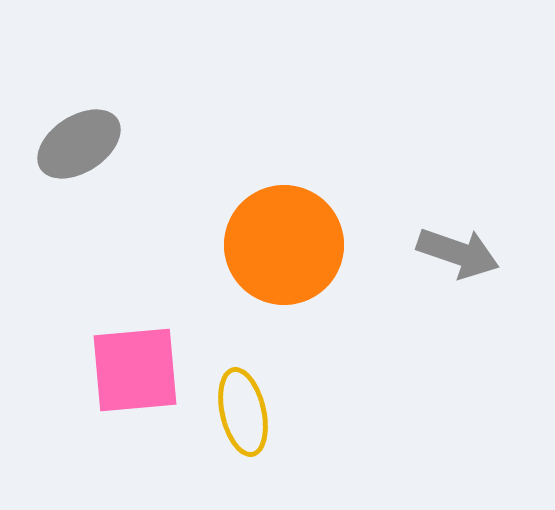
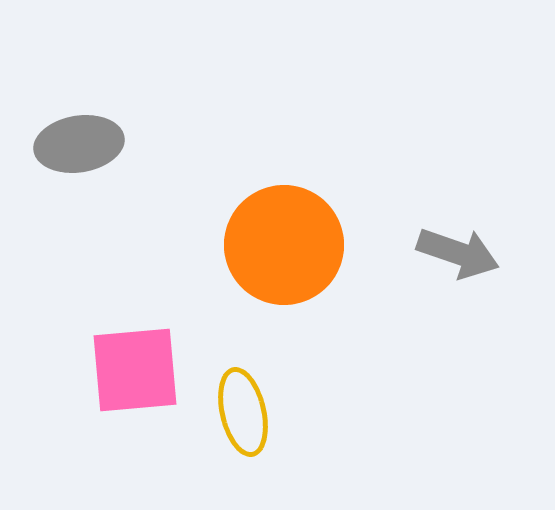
gray ellipse: rotated 24 degrees clockwise
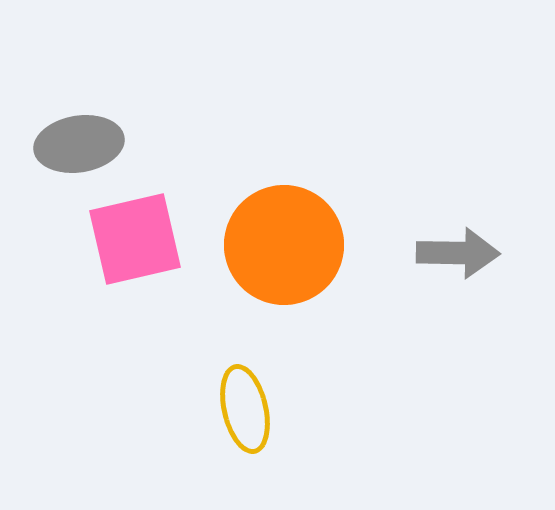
gray arrow: rotated 18 degrees counterclockwise
pink square: moved 131 px up; rotated 8 degrees counterclockwise
yellow ellipse: moved 2 px right, 3 px up
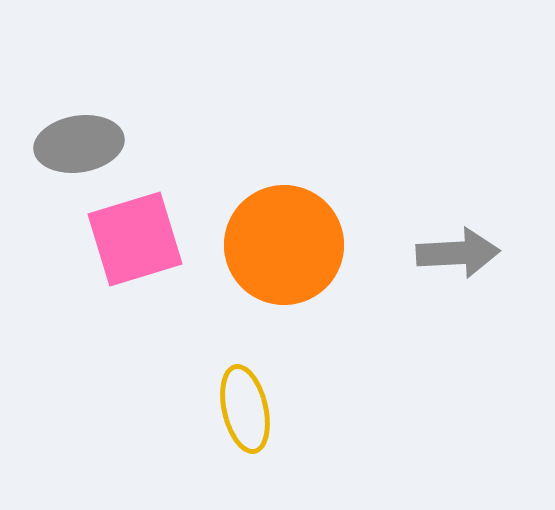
pink square: rotated 4 degrees counterclockwise
gray arrow: rotated 4 degrees counterclockwise
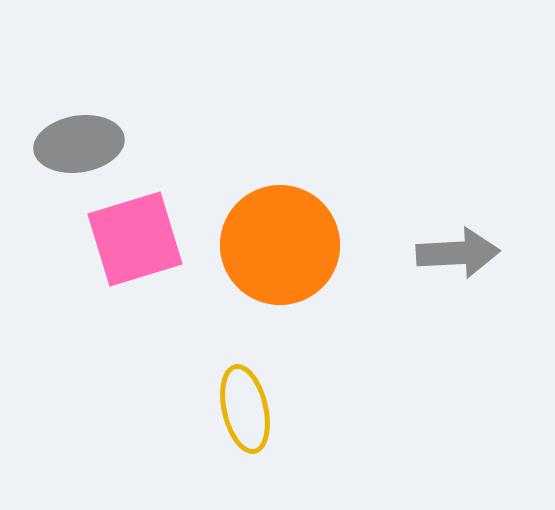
orange circle: moved 4 px left
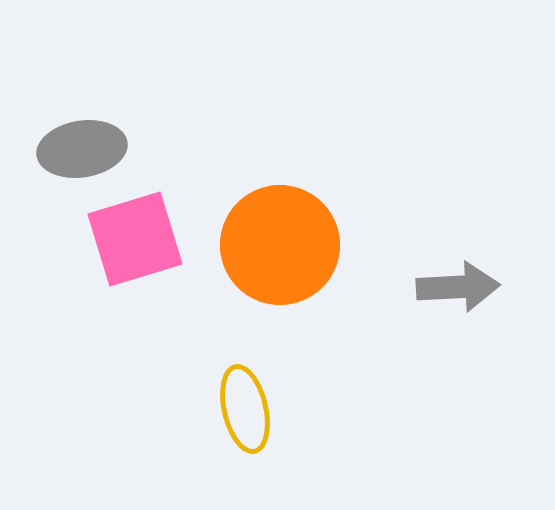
gray ellipse: moved 3 px right, 5 px down
gray arrow: moved 34 px down
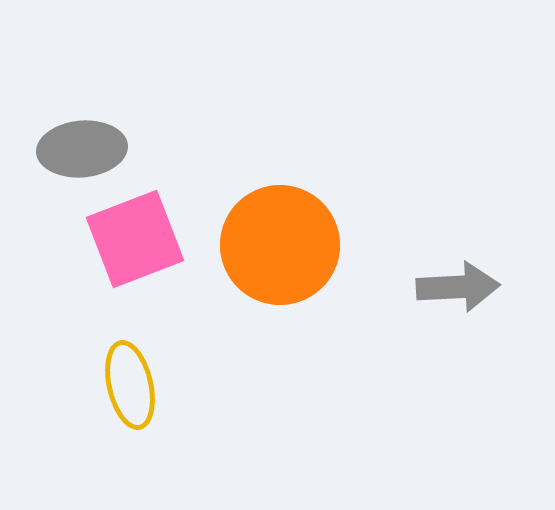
gray ellipse: rotated 4 degrees clockwise
pink square: rotated 4 degrees counterclockwise
yellow ellipse: moved 115 px left, 24 px up
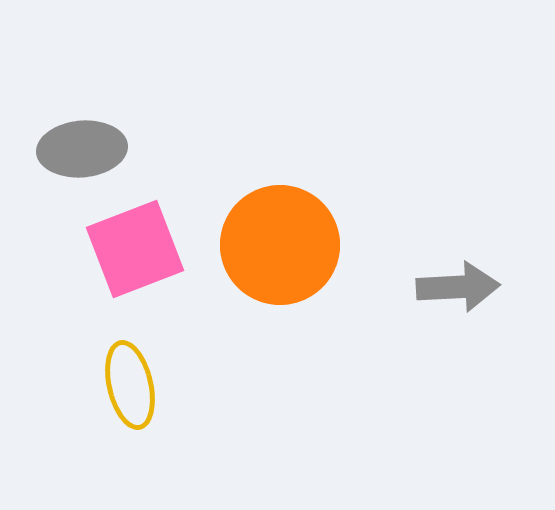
pink square: moved 10 px down
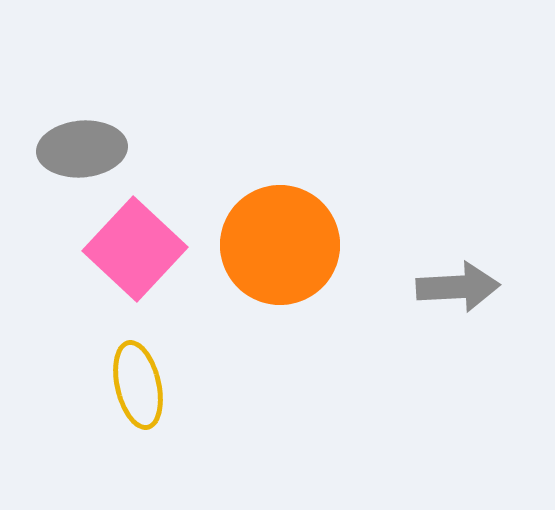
pink square: rotated 26 degrees counterclockwise
yellow ellipse: moved 8 px right
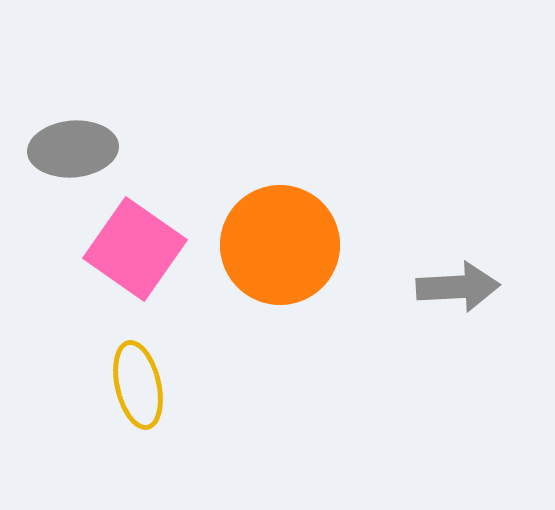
gray ellipse: moved 9 px left
pink square: rotated 8 degrees counterclockwise
